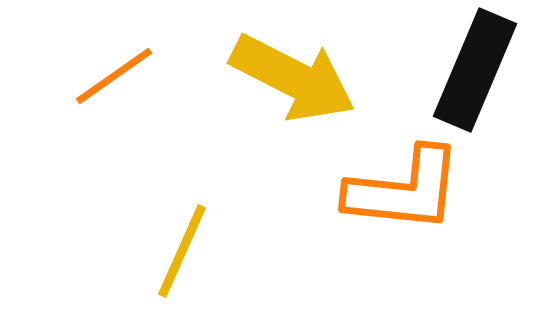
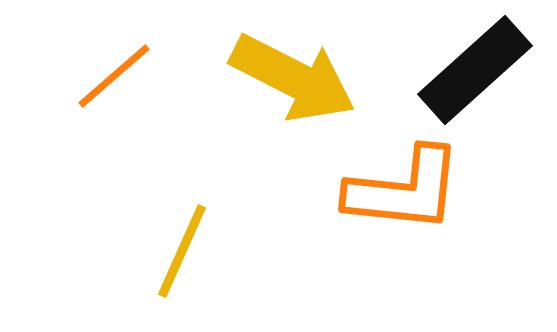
black rectangle: rotated 25 degrees clockwise
orange line: rotated 6 degrees counterclockwise
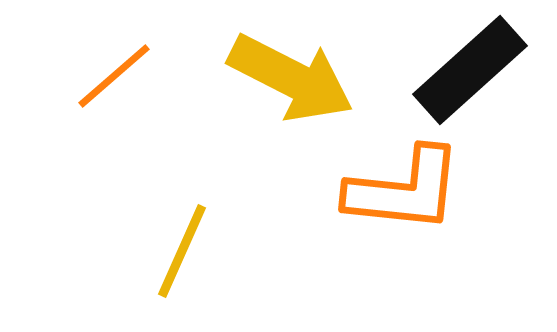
black rectangle: moved 5 px left
yellow arrow: moved 2 px left
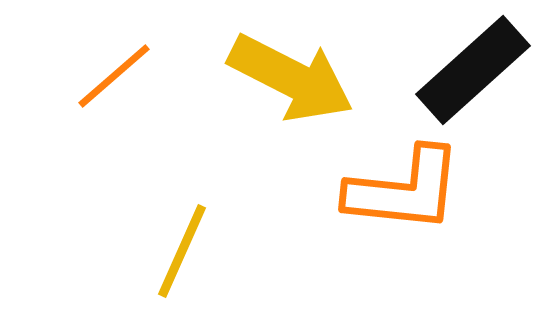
black rectangle: moved 3 px right
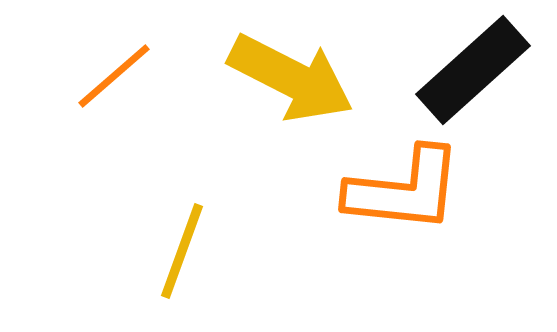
yellow line: rotated 4 degrees counterclockwise
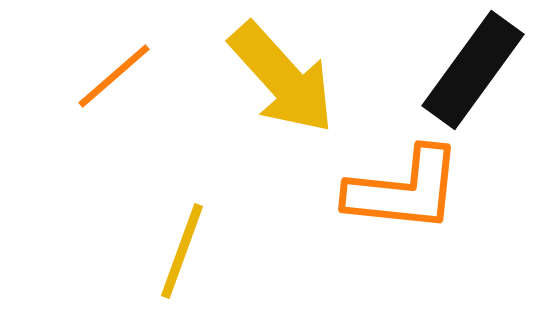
black rectangle: rotated 12 degrees counterclockwise
yellow arrow: moved 9 px left; rotated 21 degrees clockwise
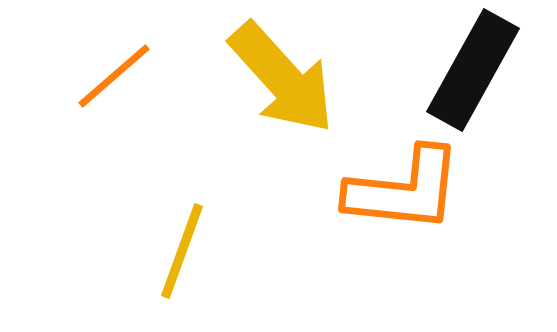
black rectangle: rotated 7 degrees counterclockwise
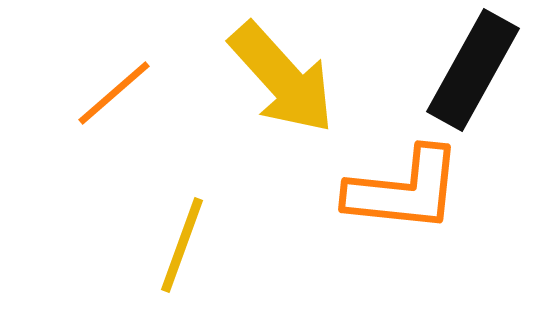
orange line: moved 17 px down
yellow line: moved 6 px up
